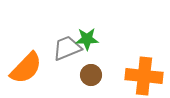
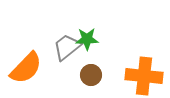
gray trapezoid: moved 1 px up; rotated 16 degrees counterclockwise
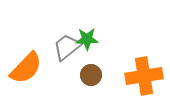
orange cross: rotated 15 degrees counterclockwise
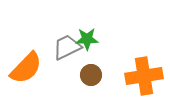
gray trapezoid: rotated 12 degrees clockwise
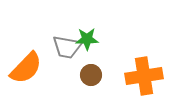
gray trapezoid: rotated 144 degrees counterclockwise
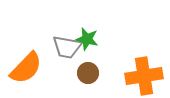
green star: rotated 15 degrees clockwise
brown circle: moved 3 px left, 2 px up
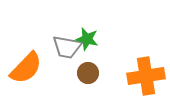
orange cross: moved 2 px right
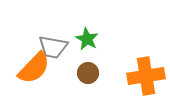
green star: rotated 15 degrees clockwise
gray trapezoid: moved 14 px left
orange semicircle: moved 8 px right
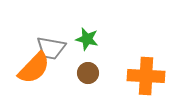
green star: rotated 15 degrees counterclockwise
gray trapezoid: moved 2 px left, 1 px down
orange cross: rotated 12 degrees clockwise
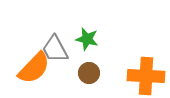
gray trapezoid: moved 4 px right, 1 px down; rotated 52 degrees clockwise
brown circle: moved 1 px right
